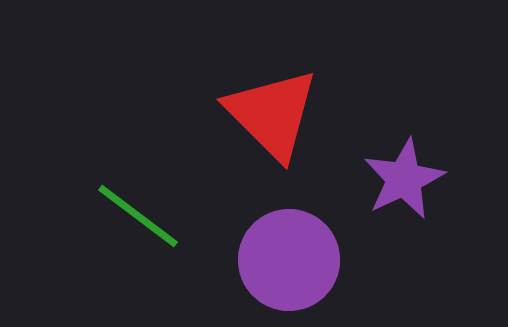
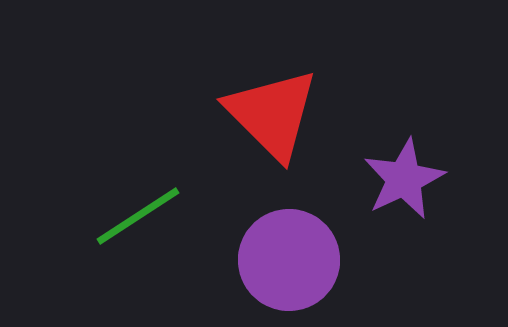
green line: rotated 70 degrees counterclockwise
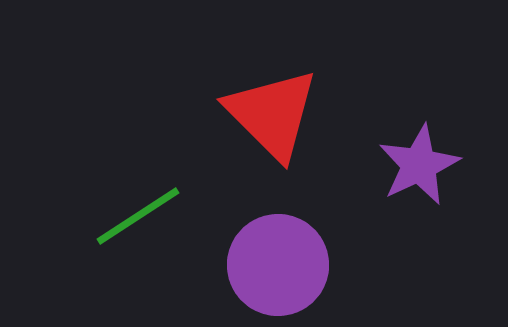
purple star: moved 15 px right, 14 px up
purple circle: moved 11 px left, 5 px down
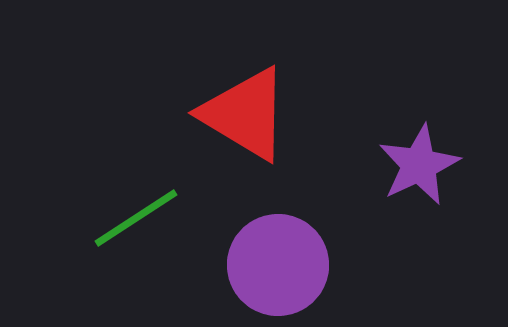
red triangle: moved 27 px left; rotated 14 degrees counterclockwise
green line: moved 2 px left, 2 px down
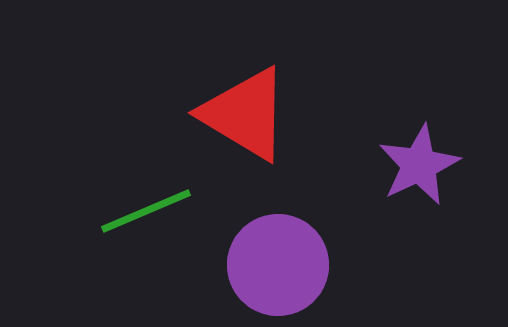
green line: moved 10 px right, 7 px up; rotated 10 degrees clockwise
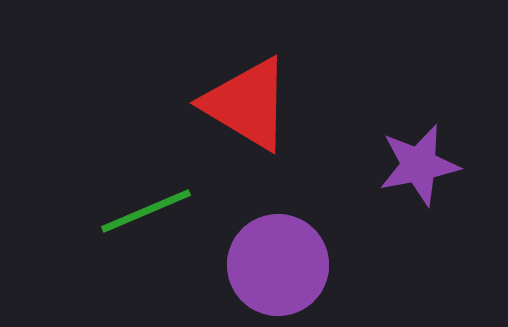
red triangle: moved 2 px right, 10 px up
purple star: rotated 14 degrees clockwise
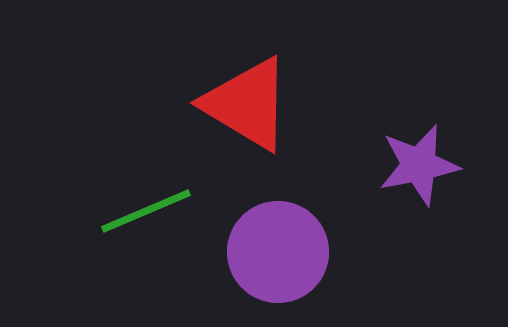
purple circle: moved 13 px up
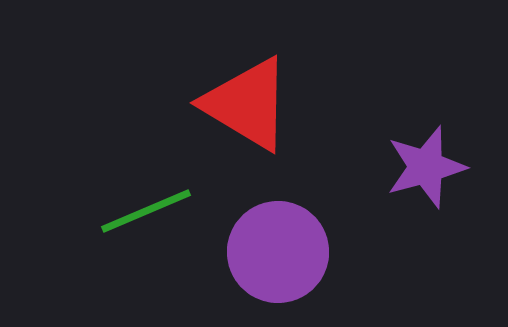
purple star: moved 7 px right, 2 px down; rotated 4 degrees counterclockwise
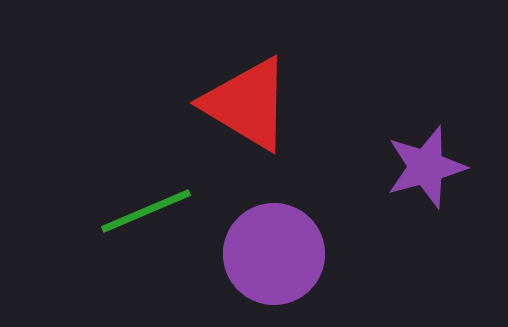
purple circle: moved 4 px left, 2 px down
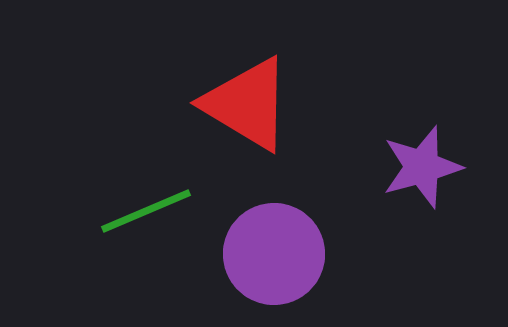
purple star: moved 4 px left
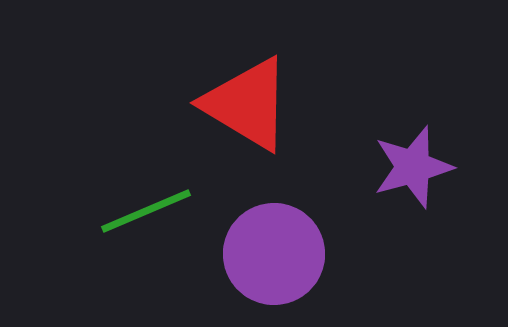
purple star: moved 9 px left
